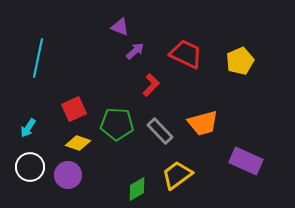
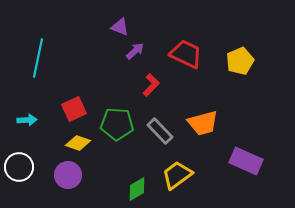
cyan arrow: moved 1 px left, 8 px up; rotated 126 degrees counterclockwise
white circle: moved 11 px left
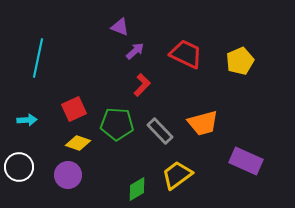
red L-shape: moved 9 px left
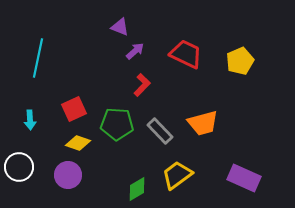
cyan arrow: moved 3 px right; rotated 90 degrees clockwise
purple rectangle: moved 2 px left, 17 px down
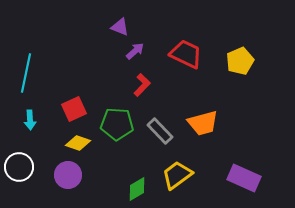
cyan line: moved 12 px left, 15 px down
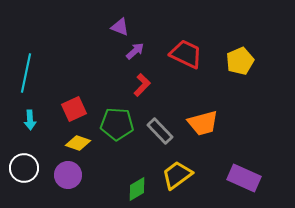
white circle: moved 5 px right, 1 px down
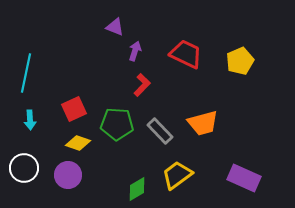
purple triangle: moved 5 px left
purple arrow: rotated 30 degrees counterclockwise
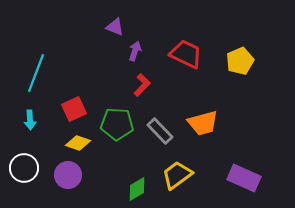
cyan line: moved 10 px right; rotated 9 degrees clockwise
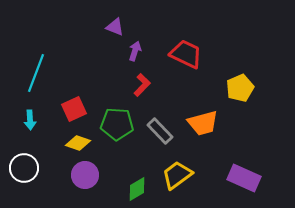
yellow pentagon: moved 27 px down
purple circle: moved 17 px right
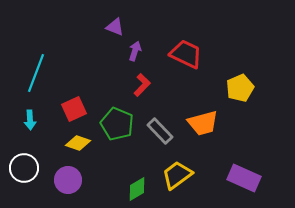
green pentagon: rotated 20 degrees clockwise
purple circle: moved 17 px left, 5 px down
